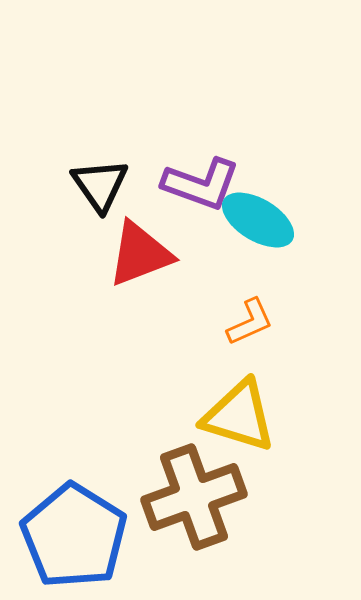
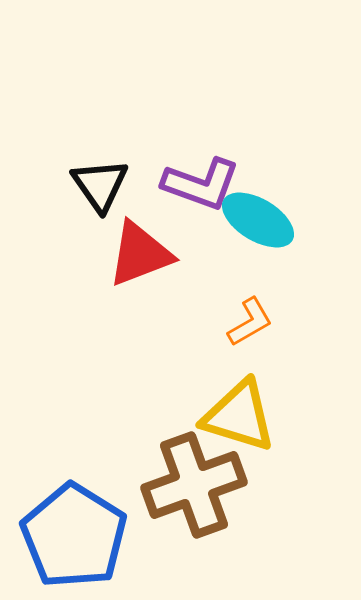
orange L-shape: rotated 6 degrees counterclockwise
brown cross: moved 12 px up
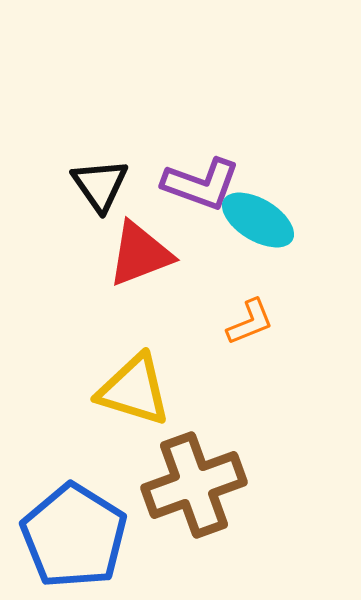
orange L-shape: rotated 8 degrees clockwise
yellow triangle: moved 105 px left, 26 px up
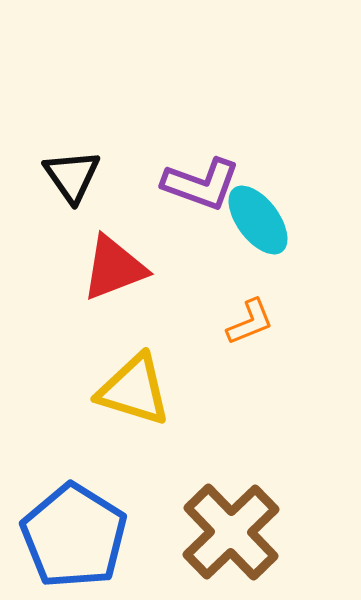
black triangle: moved 28 px left, 9 px up
cyan ellipse: rotated 22 degrees clockwise
red triangle: moved 26 px left, 14 px down
brown cross: moved 37 px right, 47 px down; rotated 24 degrees counterclockwise
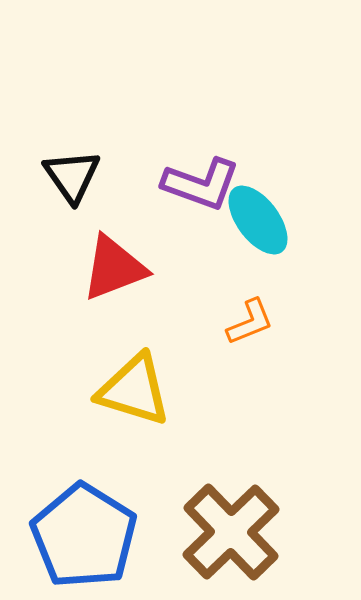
blue pentagon: moved 10 px right
